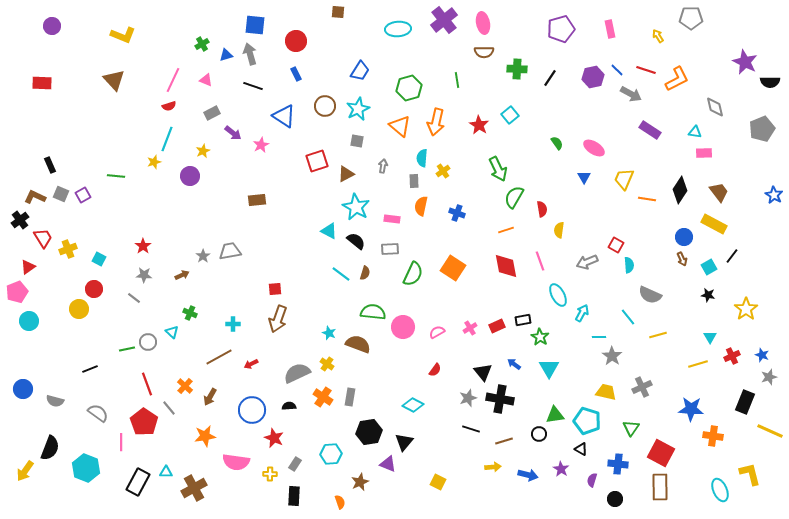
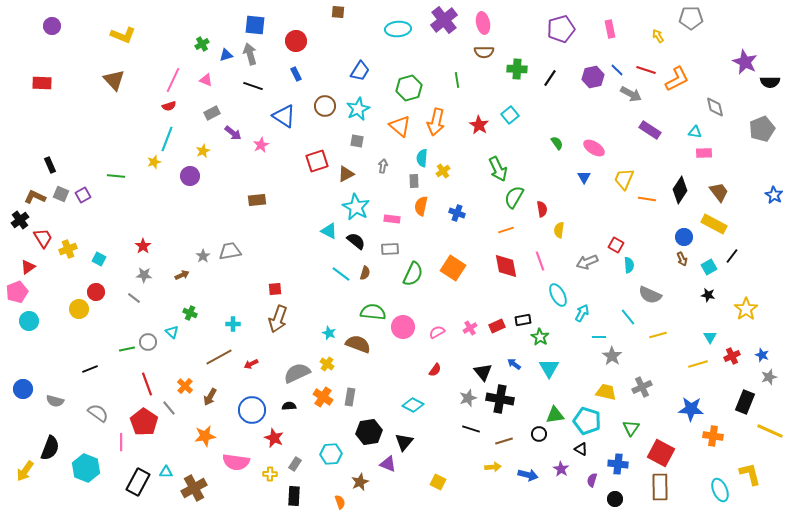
red circle at (94, 289): moved 2 px right, 3 px down
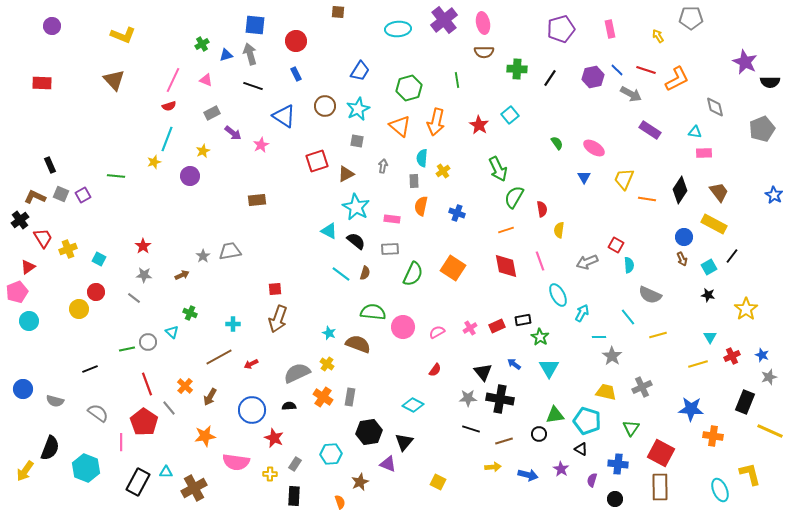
gray star at (468, 398): rotated 18 degrees clockwise
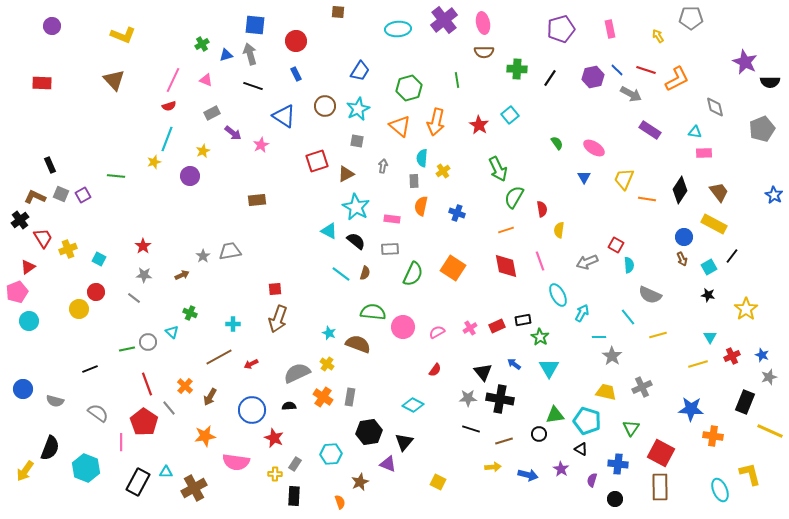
yellow cross at (270, 474): moved 5 px right
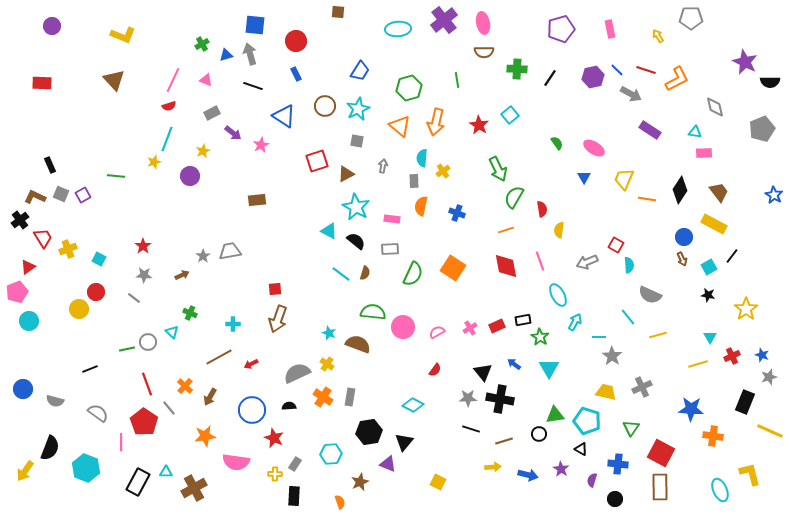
cyan arrow at (582, 313): moved 7 px left, 9 px down
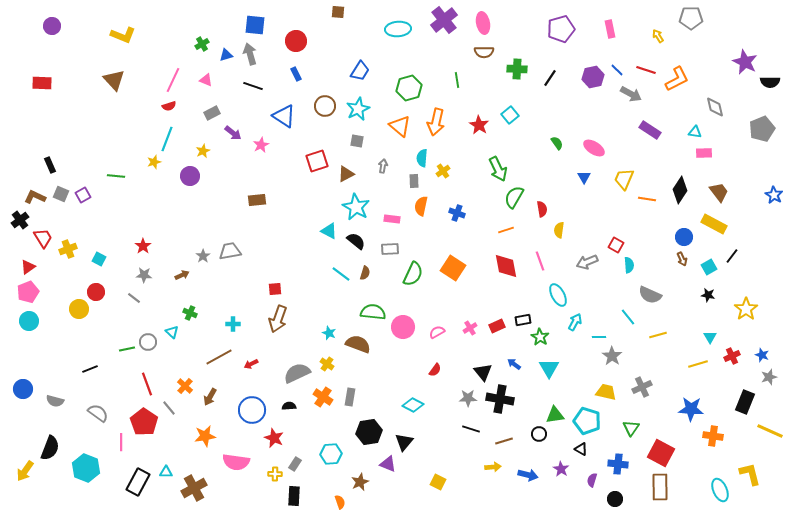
pink pentagon at (17, 292): moved 11 px right
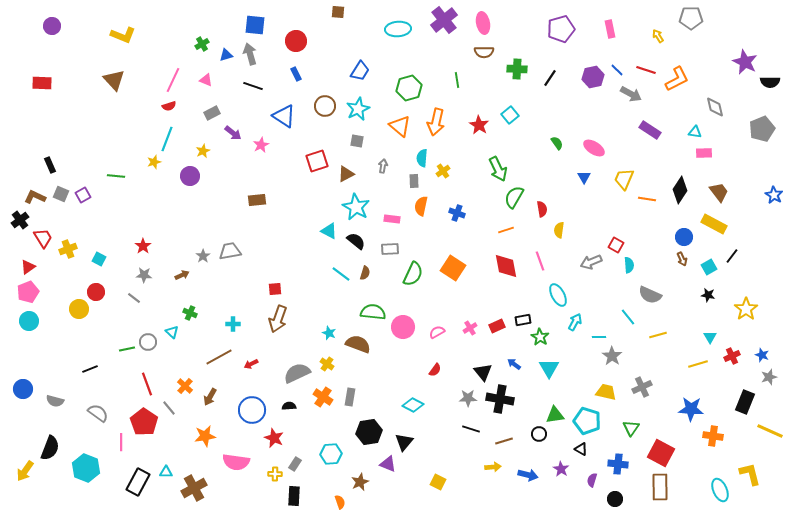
gray arrow at (587, 262): moved 4 px right
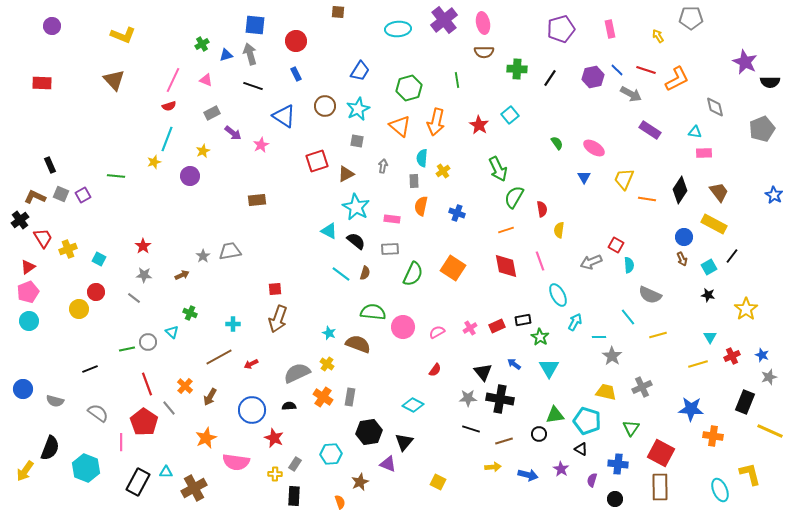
orange star at (205, 436): moved 1 px right, 2 px down; rotated 15 degrees counterclockwise
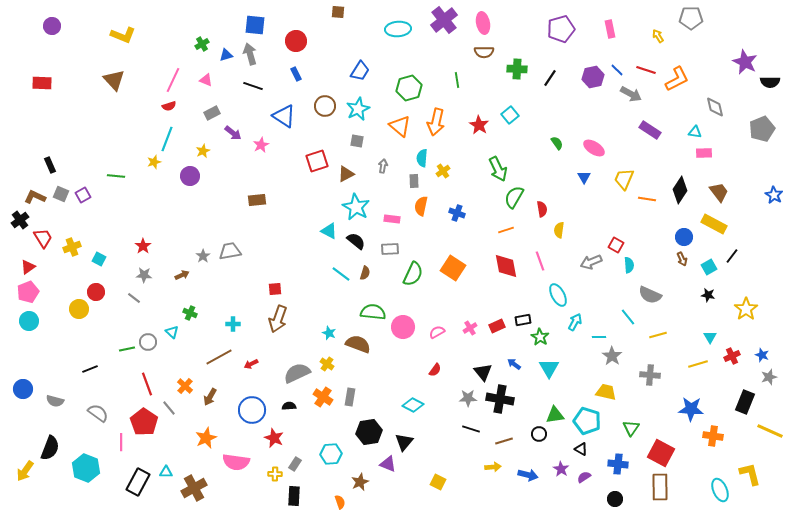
yellow cross at (68, 249): moved 4 px right, 2 px up
gray cross at (642, 387): moved 8 px right, 12 px up; rotated 30 degrees clockwise
purple semicircle at (592, 480): moved 8 px left, 3 px up; rotated 40 degrees clockwise
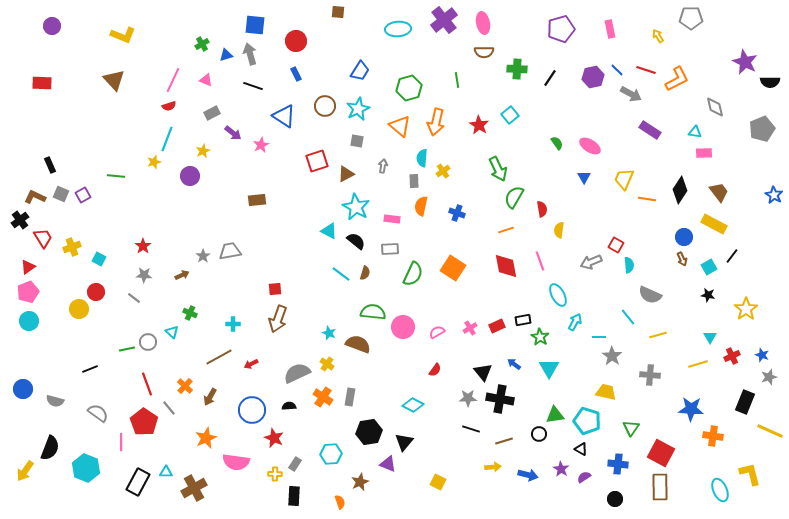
pink ellipse at (594, 148): moved 4 px left, 2 px up
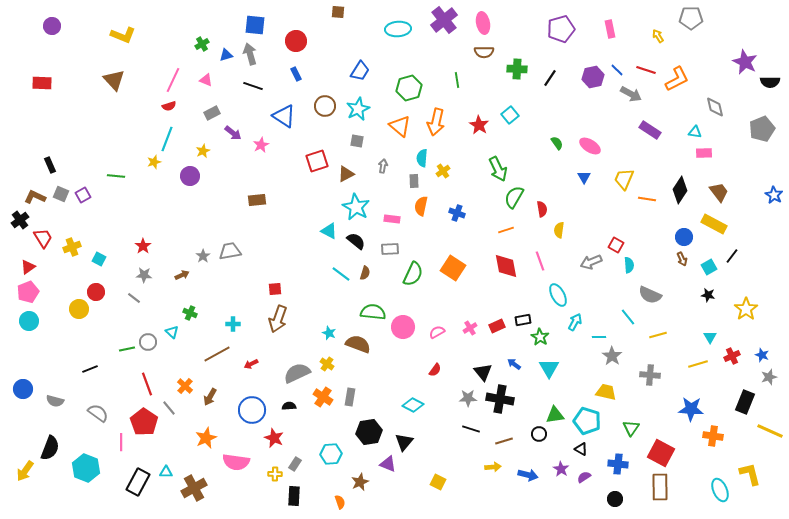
brown line at (219, 357): moved 2 px left, 3 px up
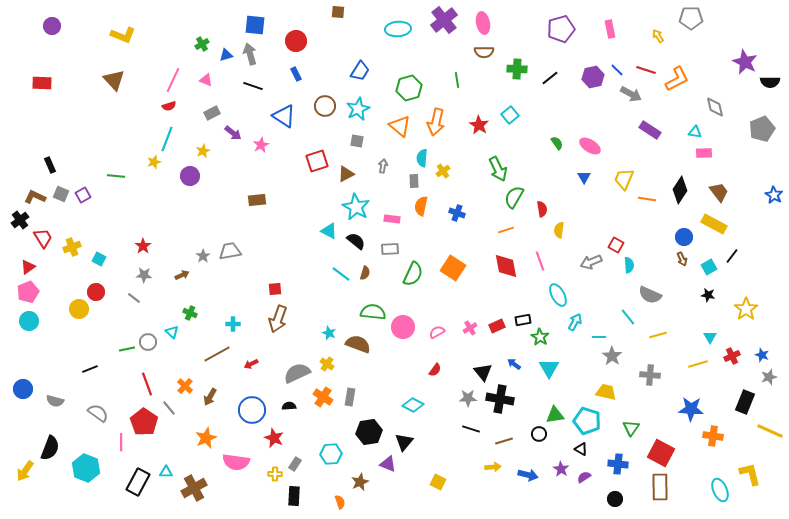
black line at (550, 78): rotated 18 degrees clockwise
